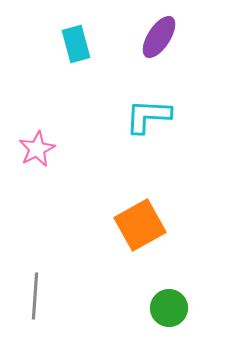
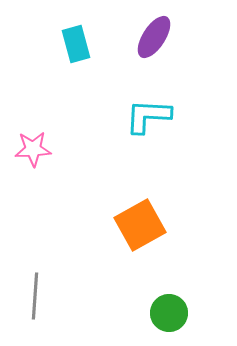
purple ellipse: moved 5 px left
pink star: moved 4 px left; rotated 24 degrees clockwise
green circle: moved 5 px down
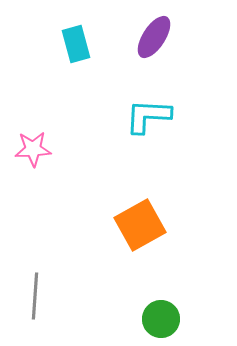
green circle: moved 8 px left, 6 px down
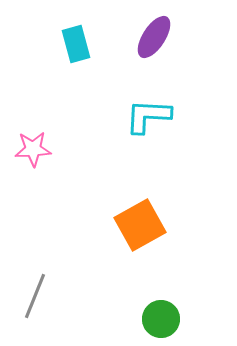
gray line: rotated 18 degrees clockwise
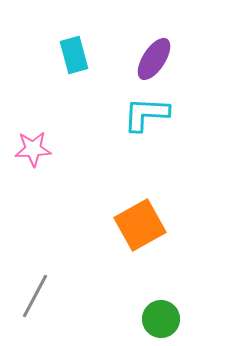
purple ellipse: moved 22 px down
cyan rectangle: moved 2 px left, 11 px down
cyan L-shape: moved 2 px left, 2 px up
gray line: rotated 6 degrees clockwise
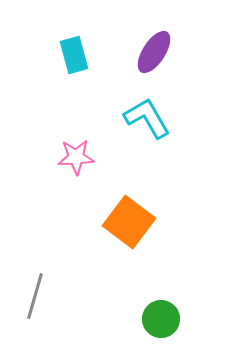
purple ellipse: moved 7 px up
cyan L-shape: moved 1 px right, 4 px down; rotated 57 degrees clockwise
pink star: moved 43 px right, 8 px down
orange square: moved 11 px left, 3 px up; rotated 24 degrees counterclockwise
gray line: rotated 12 degrees counterclockwise
